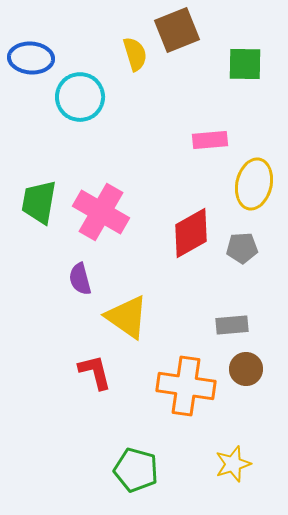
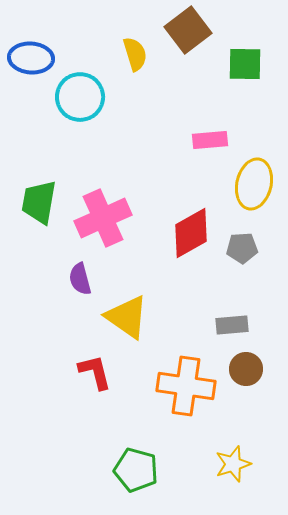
brown square: moved 11 px right; rotated 15 degrees counterclockwise
pink cross: moved 2 px right, 6 px down; rotated 36 degrees clockwise
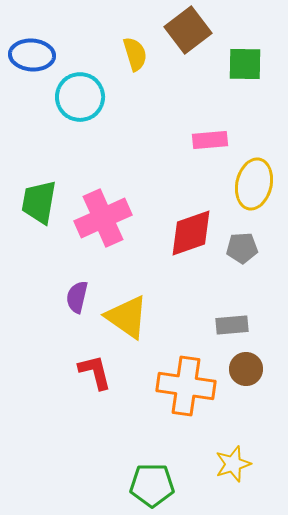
blue ellipse: moved 1 px right, 3 px up
red diamond: rotated 10 degrees clockwise
purple semicircle: moved 3 px left, 18 px down; rotated 28 degrees clockwise
green pentagon: moved 16 px right, 15 px down; rotated 15 degrees counterclockwise
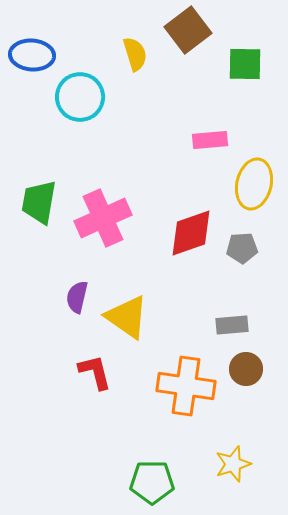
green pentagon: moved 3 px up
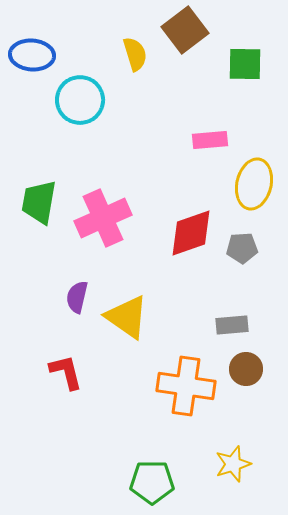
brown square: moved 3 px left
cyan circle: moved 3 px down
red L-shape: moved 29 px left
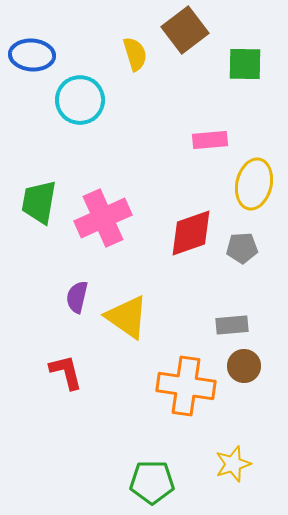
brown circle: moved 2 px left, 3 px up
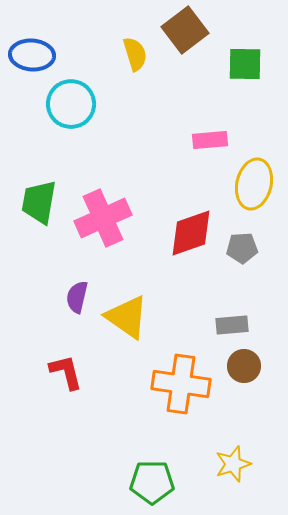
cyan circle: moved 9 px left, 4 px down
orange cross: moved 5 px left, 2 px up
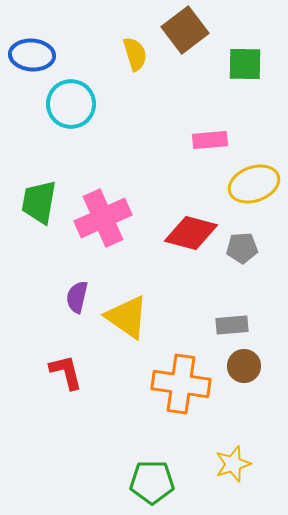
yellow ellipse: rotated 57 degrees clockwise
red diamond: rotated 34 degrees clockwise
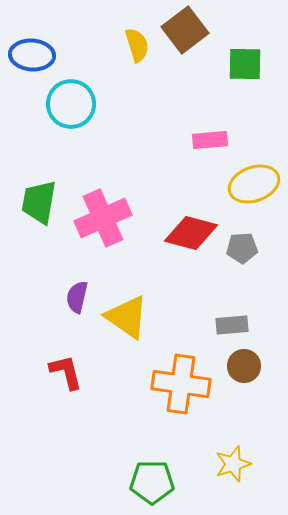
yellow semicircle: moved 2 px right, 9 px up
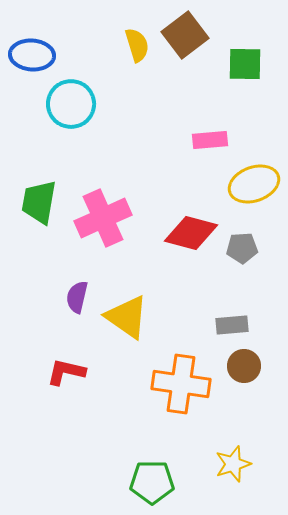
brown square: moved 5 px down
red L-shape: rotated 63 degrees counterclockwise
